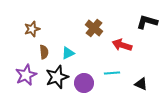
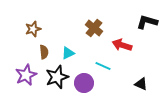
brown star: moved 1 px right
cyan line: moved 9 px left, 7 px up; rotated 28 degrees clockwise
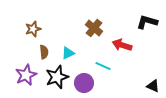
black triangle: moved 12 px right, 2 px down
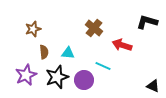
cyan triangle: rotated 32 degrees clockwise
purple circle: moved 3 px up
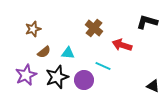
brown semicircle: rotated 56 degrees clockwise
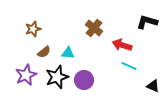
cyan line: moved 26 px right
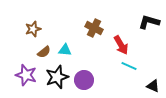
black L-shape: moved 2 px right
brown cross: rotated 12 degrees counterclockwise
red arrow: moved 1 px left; rotated 138 degrees counterclockwise
cyan triangle: moved 3 px left, 3 px up
purple star: rotated 30 degrees counterclockwise
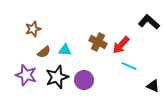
black L-shape: rotated 25 degrees clockwise
brown cross: moved 4 px right, 14 px down
red arrow: rotated 72 degrees clockwise
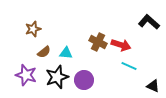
red arrow: rotated 114 degrees counterclockwise
cyan triangle: moved 1 px right, 3 px down
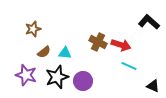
cyan triangle: moved 1 px left
purple circle: moved 1 px left, 1 px down
